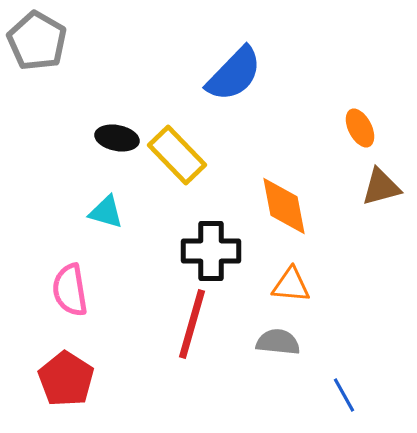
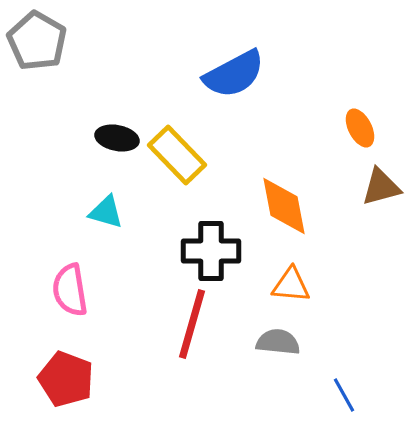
blue semicircle: rotated 18 degrees clockwise
red pentagon: rotated 12 degrees counterclockwise
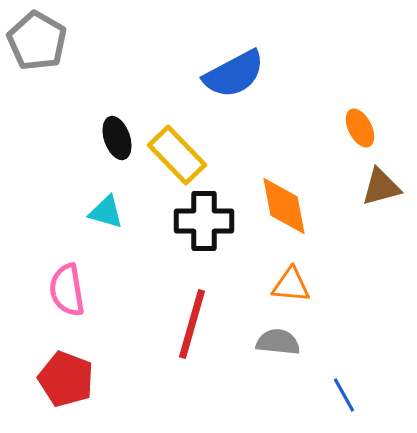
black ellipse: rotated 60 degrees clockwise
black cross: moved 7 px left, 30 px up
pink semicircle: moved 3 px left
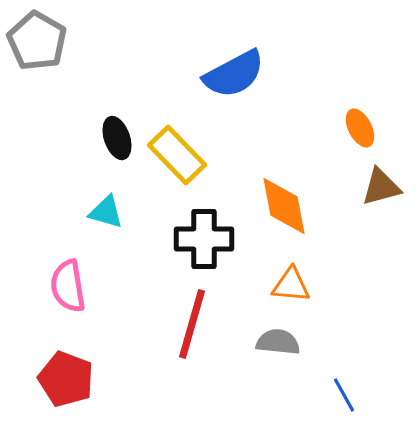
black cross: moved 18 px down
pink semicircle: moved 1 px right, 4 px up
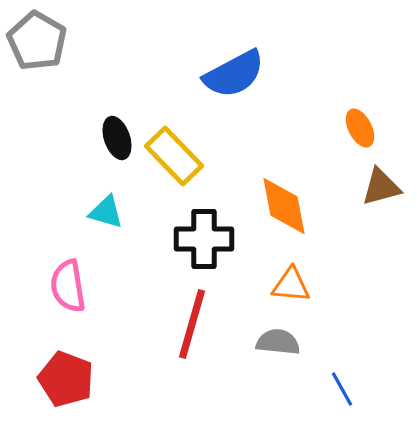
yellow rectangle: moved 3 px left, 1 px down
blue line: moved 2 px left, 6 px up
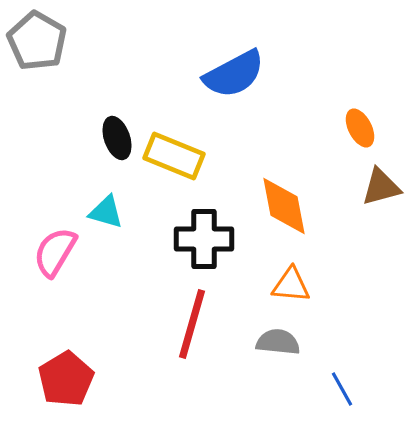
yellow rectangle: rotated 24 degrees counterclockwise
pink semicircle: moved 13 px left, 34 px up; rotated 40 degrees clockwise
red pentagon: rotated 20 degrees clockwise
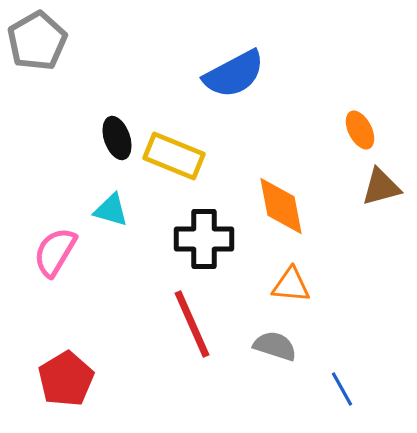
gray pentagon: rotated 12 degrees clockwise
orange ellipse: moved 2 px down
orange diamond: moved 3 px left
cyan triangle: moved 5 px right, 2 px up
red line: rotated 40 degrees counterclockwise
gray semicircle: moved 3 px left, 4 px down; rotated 12 degrees clockwise
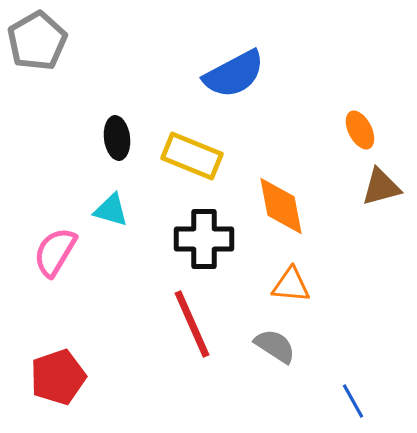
black ellipse: rotated 12 degrees clockwise
yellow rectangle: moved 18 px right
gray semicircle: rotated 15 degrees clockwise
red pentagon: moved 8 px left, 2 px up; rotated 12 degrees clockwise
blue line: moved 11 px right, 12 px down
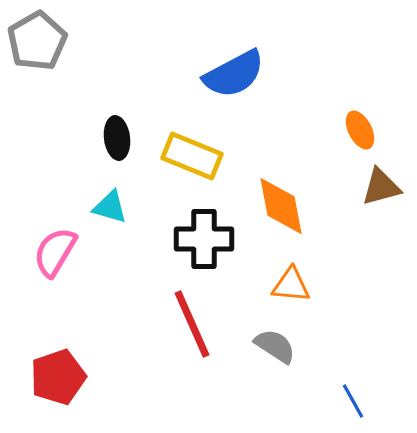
cyan triangle: moved 1 px left, 3 px up
